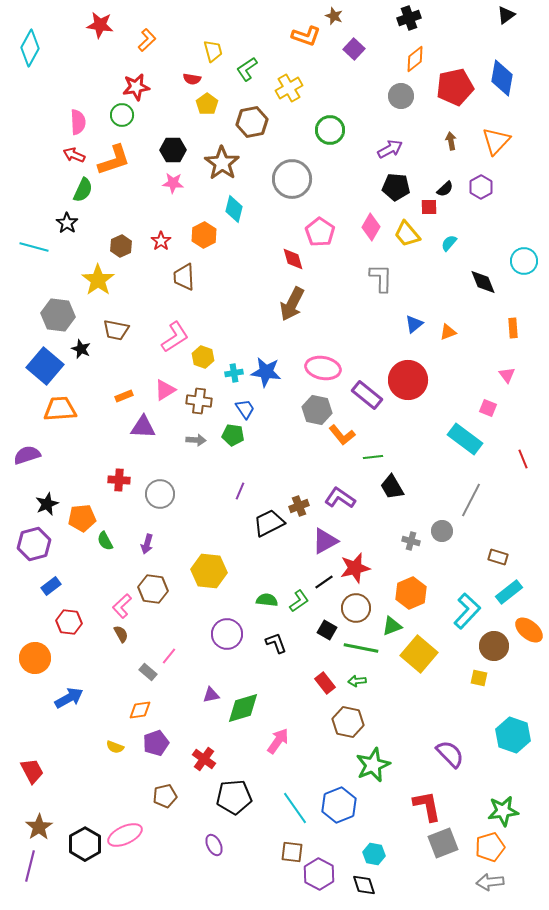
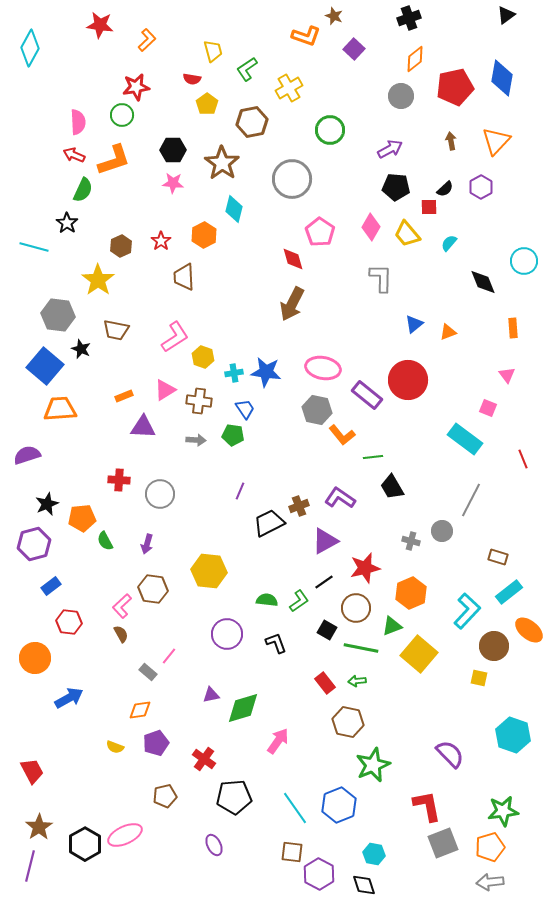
red star at (355, 568): moved 10 px right
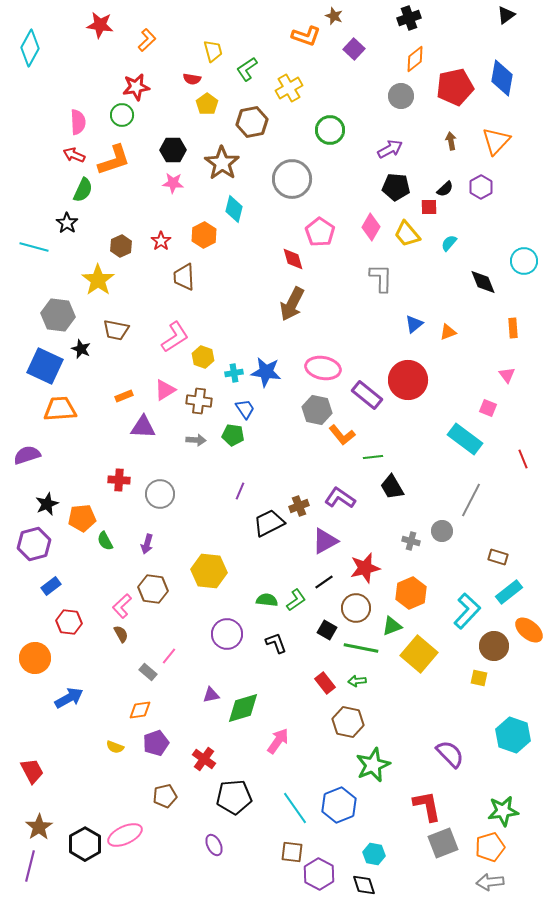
blue square at (45, 366): rotated 15 degrees counterclockwise
green L-shape at (299, 601): moved 3 px left, 1 px up
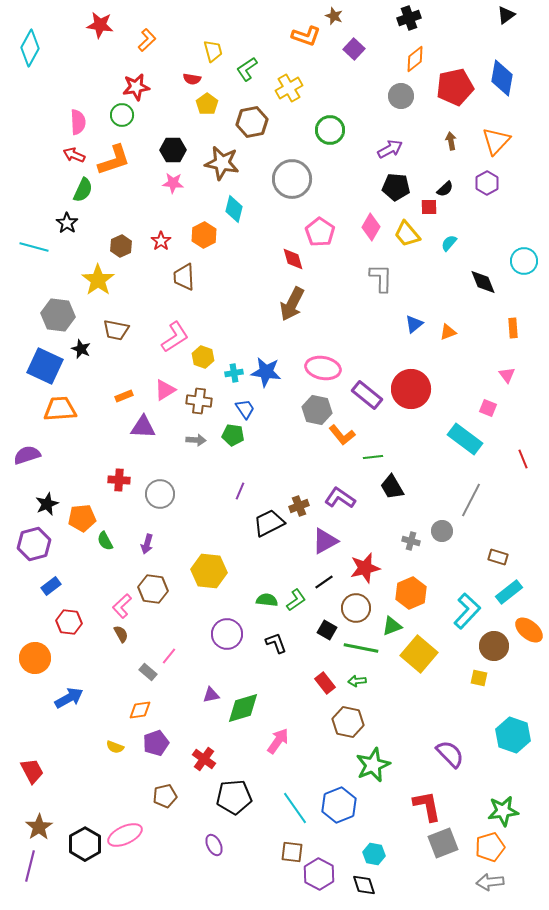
brown star at (222, 163): rotated 24 degrees counterclockwise
purple hexagon at (481, 187): moved 6 px right, 4 px up
red circle at (408, 380): moved 3 px right, 9 px down
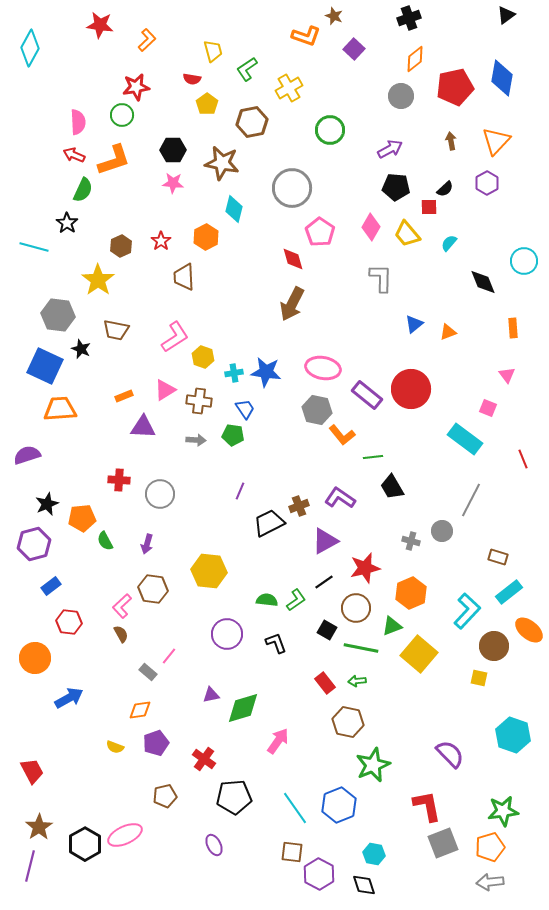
gray circle at (292, 179): moved 9 px down
orange hexagon at (204, 235): moved 2 px right, 2 px down
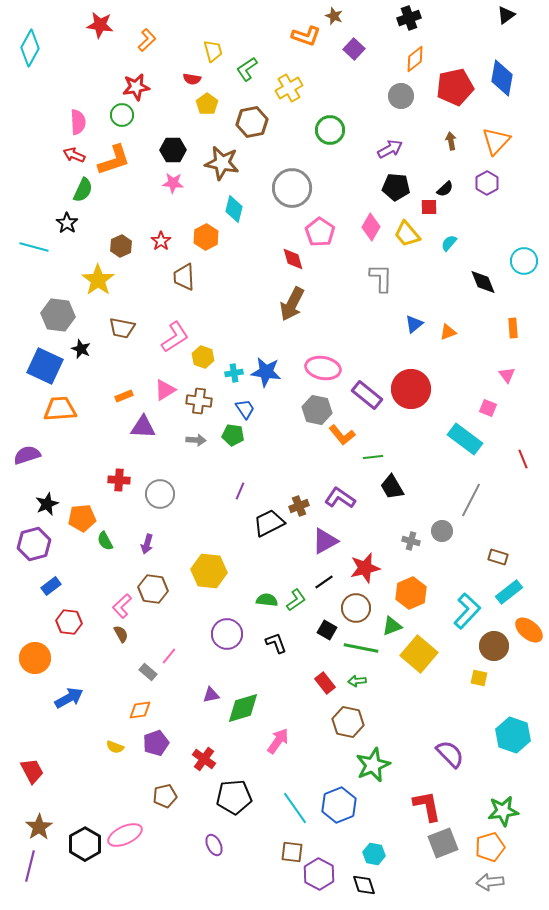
brown trapezoid at (116, 330): moved 6 px right, 2 px up
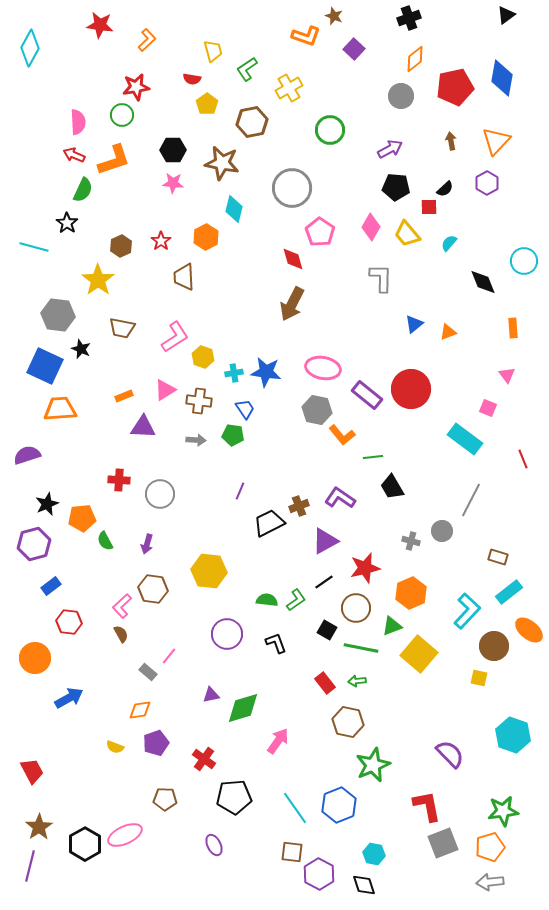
brown pentagon at (165, 796): moved 3 px down; rotated 15 degrees clockwise
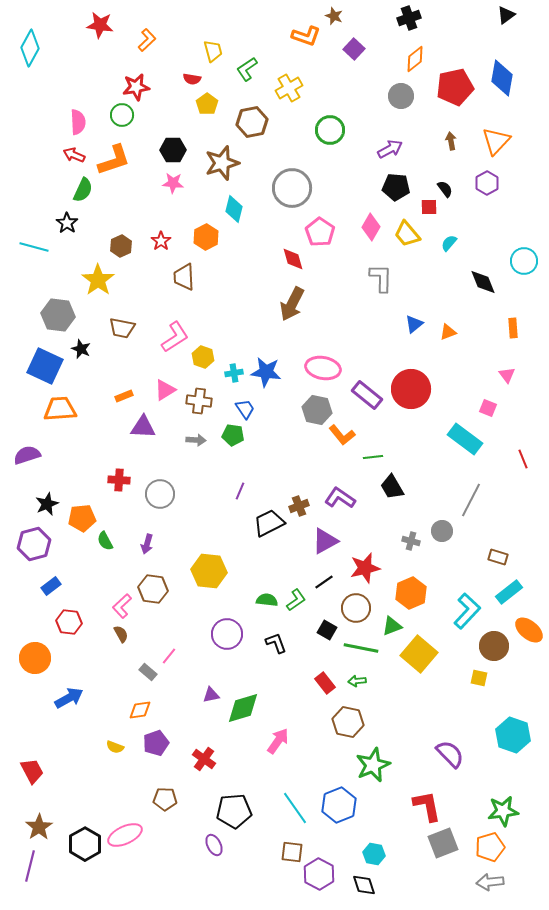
brown star at (222, 163): rotated 28 degrees counterclockwise
black semicircle at (445, 189): rotated 84 degrees counterclockwise
black pentagon at (234, 797): moved 14 px down
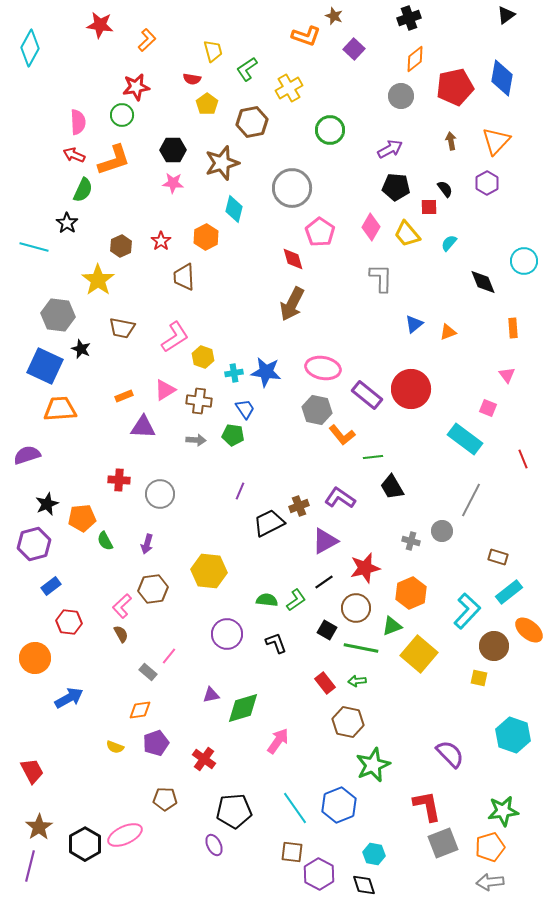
brown hexagon at (153, 589): rotated 16 degrees counterclockwise
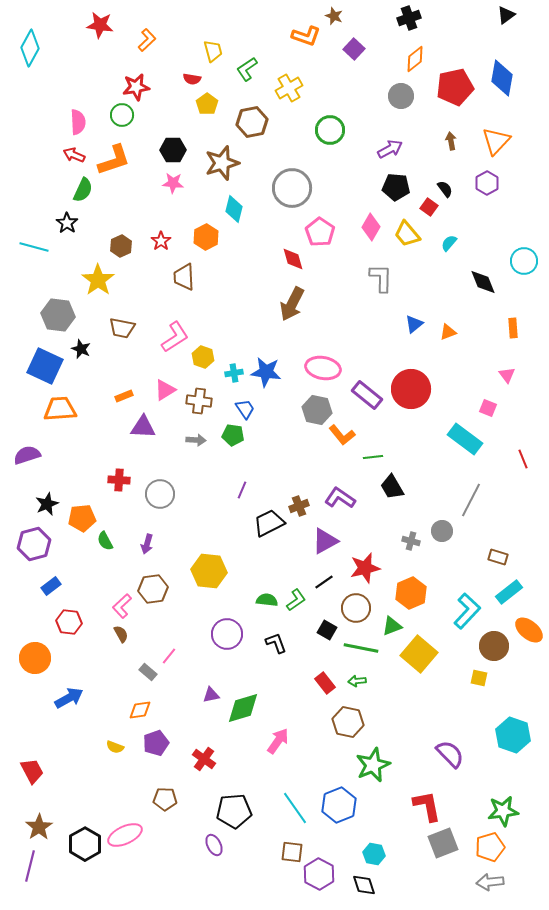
red square at (429, 207): rotated 36 degrees clockwise
purple line at (240, 491): moved 2 px right, 1 px up
